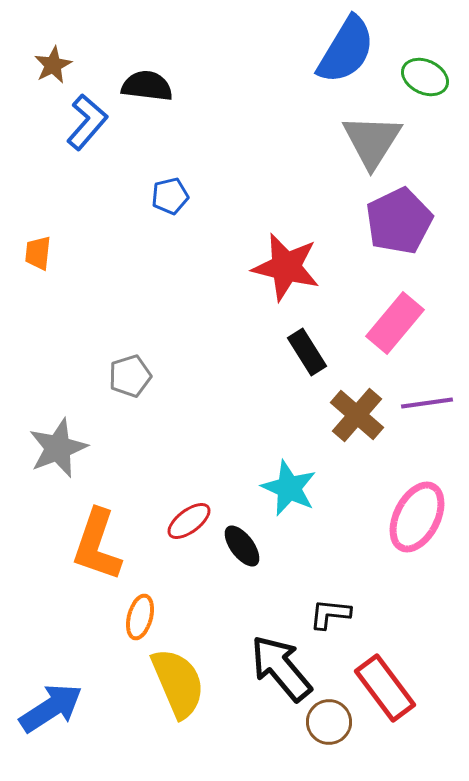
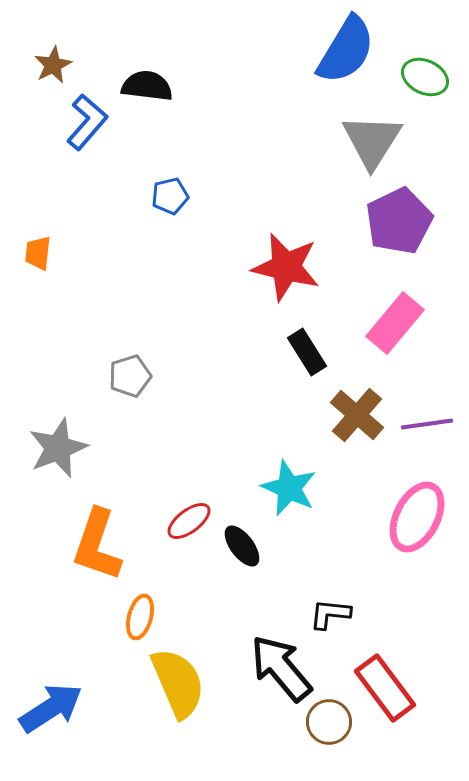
purple line: moved 21 px down
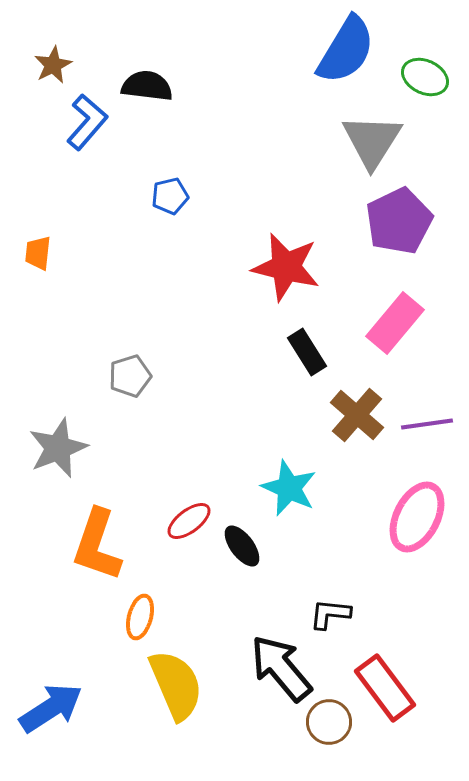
yellow semicircle: moved 2 px left, 2 px down
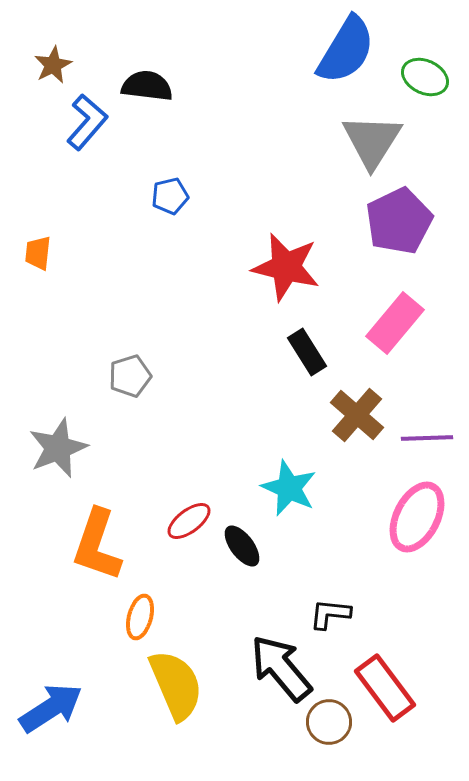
purple line: moved 14 px down; rotated 6 degrees clockwise
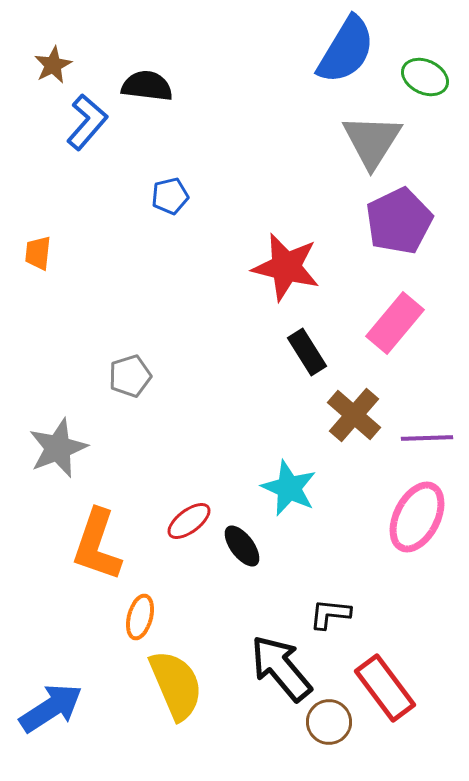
brown cross: moved 3 px left
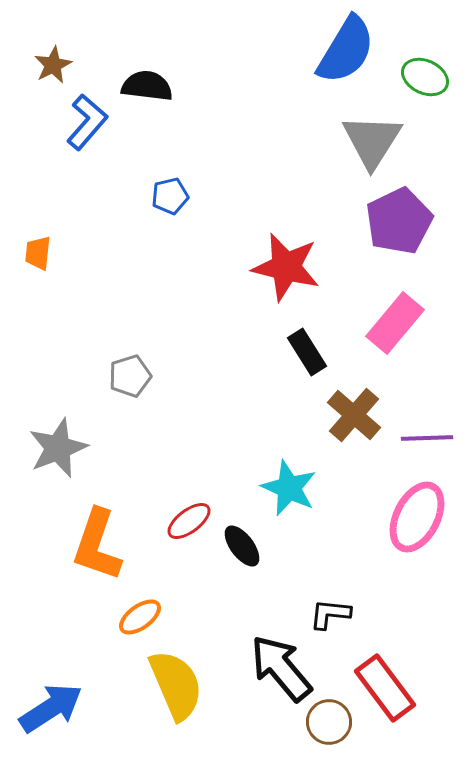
orange ellipse: rotated 39 degrees clockwise
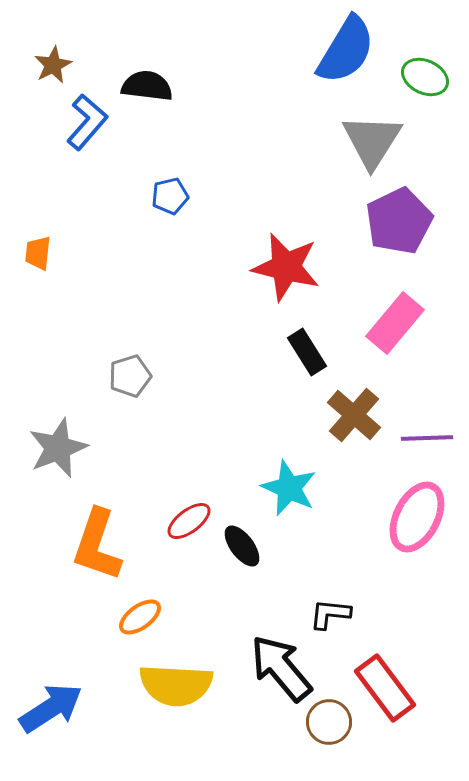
yellow semicircle: rotated 116 degrees clockwise
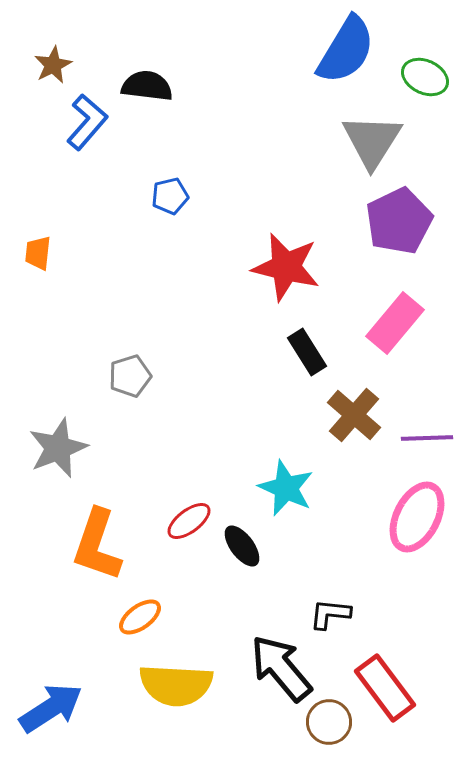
cyan star: moved 3 px left
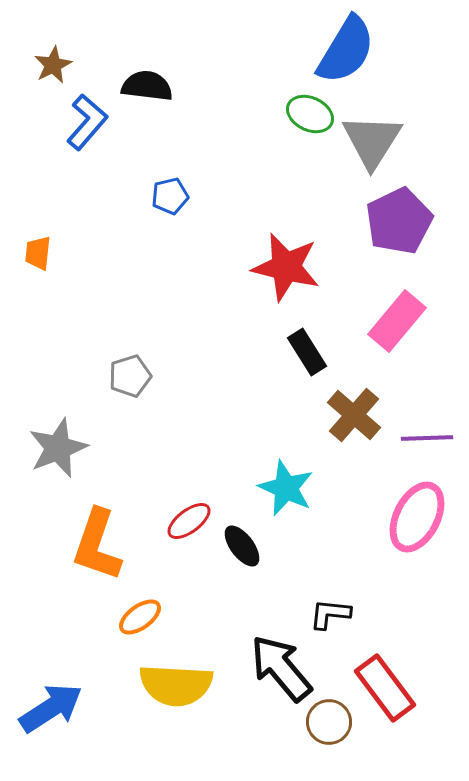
green ellipse: moved 115 px left, 37 px down
pink rectangle: moved 2 px right, 2 px up
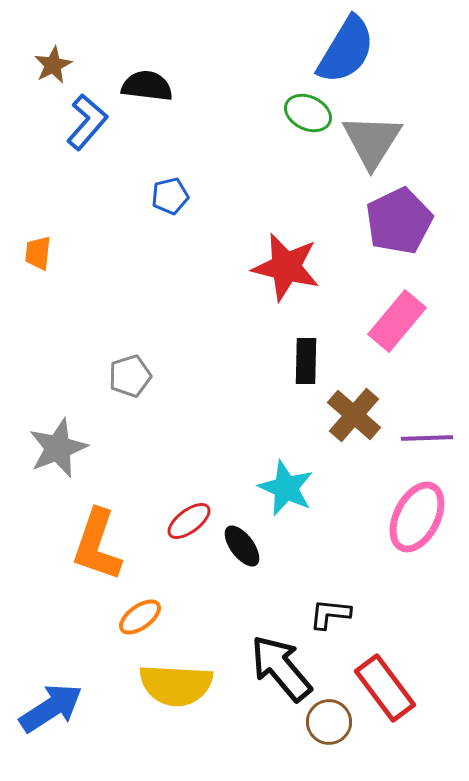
green ellipse: moved 2 px left, 1 px up
black rectangle: moved 1 px left, 9 px down; rotated 33 degrees clockwise
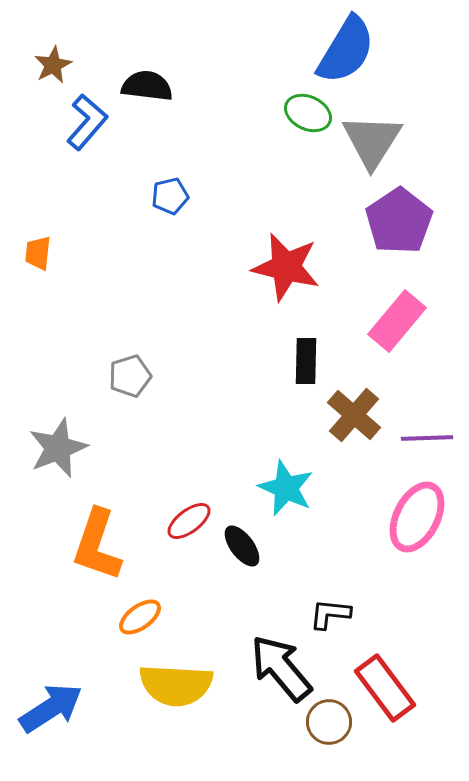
purple pentagon: rotated 8 degrees counterclockwise
